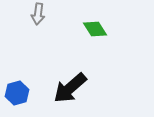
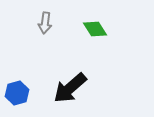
gray arrow: moved 7 px right, 9 px down
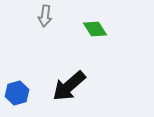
gray arrow: moved 7 px up
black arrow: moved 1 px left, 2 px up
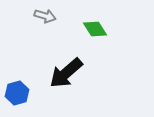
gray arrow: rotated 80 degrees counterclockwise
black arrow: moved 3 px left, 13 px up
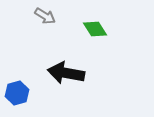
gray arrow: rotated 15 degrees clockwise
black arrow: rotated 51 degrees clockwise
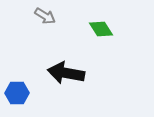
green diamond: moved 6 px right
blue hexagon: rotated 15 degrees clockwise
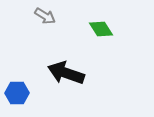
black arrow: rotated 9 degrees clockwise
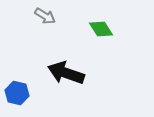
blue hexagon: rotated 15 degrees clockwise
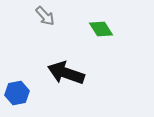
gray arrow: rotated 15 degrees clockwise
blue hexagon: rotated 25 degrees counterclockwise
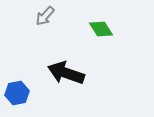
gray arrow: rotated 85 degrees clockwise
